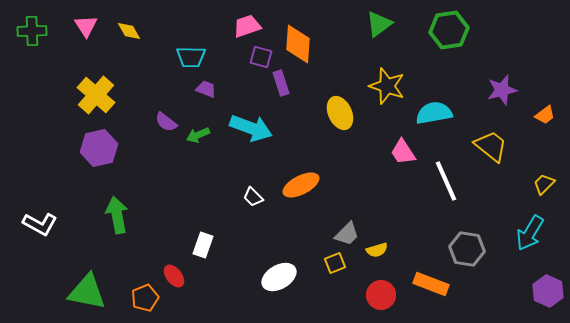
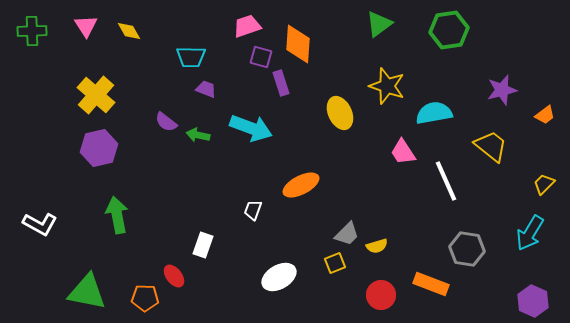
green arrow at (198, 135): rotated 35 degrees clockwise
white trapezoid at (253, 197): moved 13 px down; rotated 65 degrees clockwise
yellow semicircle at (377, 250): moved 4 px up
purple hexagon at (548, 291): moved 15 px left, 10 px down
orange pentagon at (145, 298): rotated 24 degrees clockwise
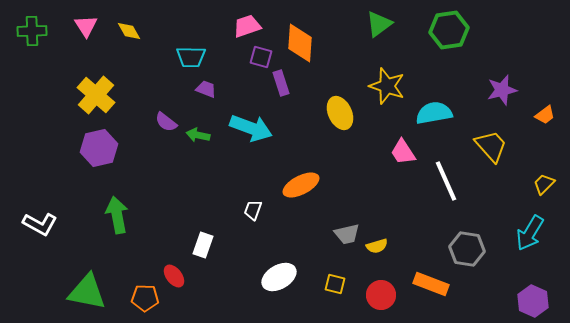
orange diamond at (298, 44): moved 2 px right, 1 px up
yellow trapezoid at (491, 146): rotated 9 degrees clockwise
gray trapezoid at (347, 234): rotated 32 degrees clockwise
yellow square at (335, 263): moved 21 px down; rotated 35 degrees clockwise
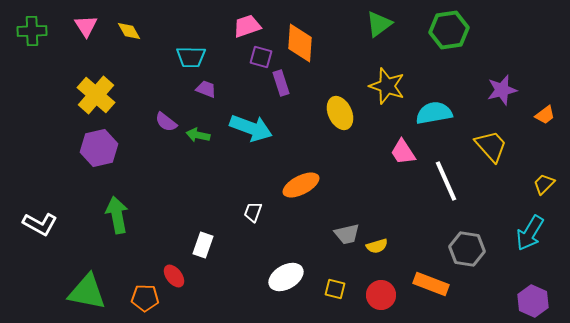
white trapezoid at (253, 210): moved 2 px down
white ellipse at (279, 277): moved 7 px right
yellow square at (335, 284): moved 5 px down
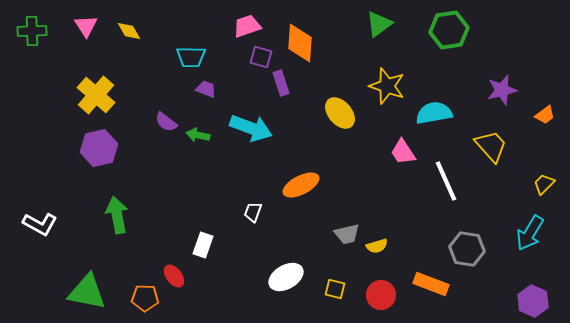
yellow ellipse at (340, 113): rotated 16 degrees counterclockwise
